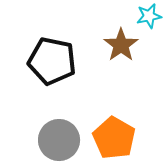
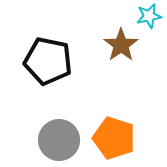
black pentagon: moved 4 px left
orange pentagon: rotated 12 degrees counterclockwise
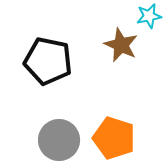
brown star: rotated 12 degrees counterclockwise
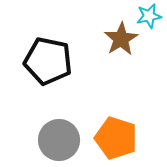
brown star: moved 6 px up; rotated 16 degrees clockwise
orange pentagon: moved 2 px right
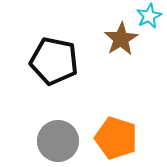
cyan star: rotated 15 degrees counterclockwise
black pentagon: moved 6 px right
gray circle: moved 1 px left, 1 px down
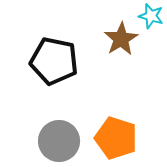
cyan star: moved 2 px right; rotated 30 degrees counterclockwise
gray circle: moved 1 px right
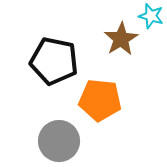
orange pentagon: moved 16 px left, 38 px up; rotated 12 degrees counterclockwise
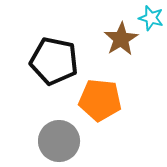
cyan star: moved 2 px down
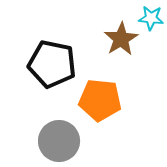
cyan star: rotated 10 degrees counterclockwise
black pentagon: moved 2 px left, 3 px down
